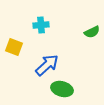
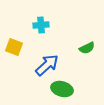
green semicircle: moved 5 px left, 16 px down
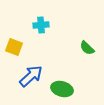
green semicircle: rotated 70 degrees clockwise
blue arrow: moved 16 px left, 11 px down
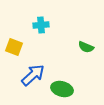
green semicircle: moved 1 px left, 1 px up; rotated 21 degrees counterclockwise
blue arrow: moved 2 px right, 1 px up
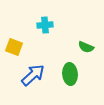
cyan cross: moved 4 px right
green ellipse: moved 8 px right, 15 px up; rotated 70 degrees clockwise
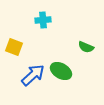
cyan cross: moved 2 px left, 5 px up
green ellipse: moved 9 px left, 3 px up; rotated 55 degrees counterclockwise
